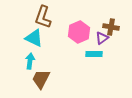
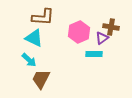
brown L-shape: rotated 105 degrees counterclockwise
cyan arrow: moved 1 px left, 1 px up; rotated 126 degrees clockwise
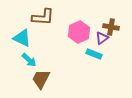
cyan triangle: moved 12 px left
cyan rectangle: rotated 21 degrees clockwise
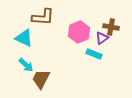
cyan triangle: moved 2 px right
cyan arrow: moved 3 px left, 5 px down
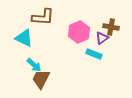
cyan arrow: moved 8 px right
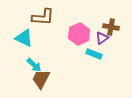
pink hexagon: moved 2 px down
